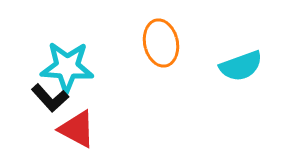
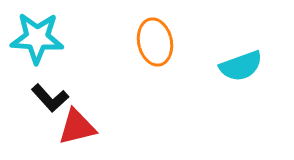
orange ellipse: moved 6 px left, 1 px up
cyan star: moved 30 px left, 29 px up
red triangle: moved 2 px up; rotated 42 degrees counterclockwise
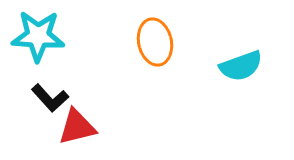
cyan star: moved 1 px right, 2 px up
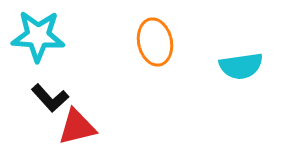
cyan semicircle: rotated 12 degrees clockwise
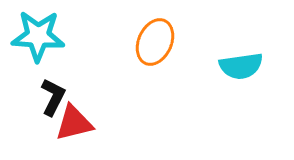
orange ellipse: rotated 36 degrees clockwise
black L-shape: moved 3 px right, 1 px up; rotated 111 degrees counterclockwise
red triangle: moved 3 px left, 4 px up
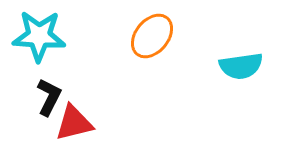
cyan star: moved 1 px right
orange ellipse: moved 3 px left, 6 px up; rotated 15 degrees clockwise
black L-shape: moved 4 px left
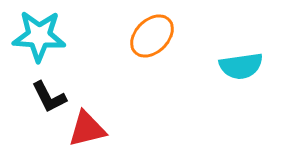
orange ellipse: rotated 6 degrees clockwise
black L-shape: rotated 126 degrees clockwise
red triangle: moved 13 px right, 6 px down
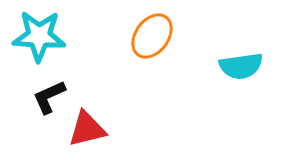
orange ellipse: rotated 9 degrees counterclockwise
black L-shape: rotated 93 degrees clockwise
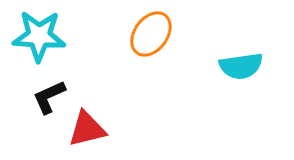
orange ellipse: moved 1 px left, 2 px up
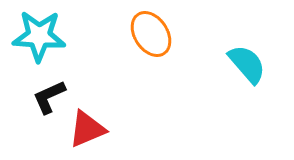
orange ellipse: rotated 69 degrees counterclockwise
cyan semicircle: moved 6 px right, 2 px up; rotated 123 degrees counterclockwise
red triangle: rotated 9 degrees counterclockwise
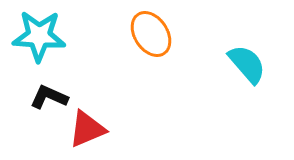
black L-shape: rotated 48 degrees clockwise
